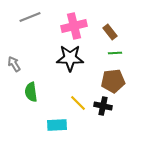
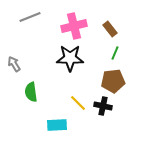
brown rectangle: moved 3 px up
green line: rotated 64 degrees counterclockwise
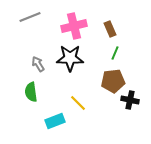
brown rectangle: rotated 14 degrees clockwise
gray arrow: moved 24 px right
black cross: moved 27 px right, 6 px up
cyan rectangle: moved 2 px left, 4 px up; rotated 18 degrees counterclockwise
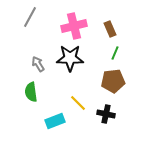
gray line: rotated 40 degrees counterclockwise
black cross: moved 24 px left, 14 px down
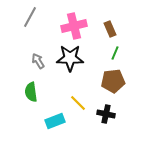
gray arrow: moved 3 px up
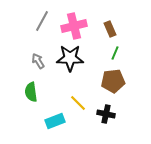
gray line: moved 12 px right, 4 px down
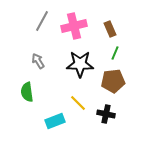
black star: moved 10 px right, 6 px down
green semicircle: moved 4 px left
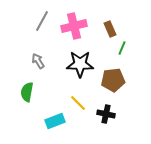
green line: moved 7 px right, 5 px up
brown pentagon: moved 1 px up
green semicircle: rotated 18 degrees clockwise
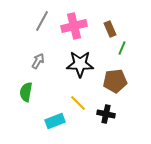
gray arrow: rotated 63 degrees clockwise
brown pentagon: moved 2 px right, 1 px down
green semicircle: moved 1 px left
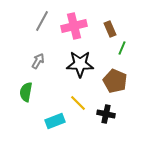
brown pentagon: rotated 30 degrees clockwise
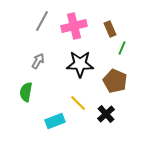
black cross: rotated 36 degrees clockwise
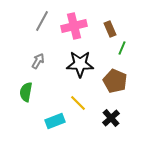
black cross: moved 5 px right, 4 px down
